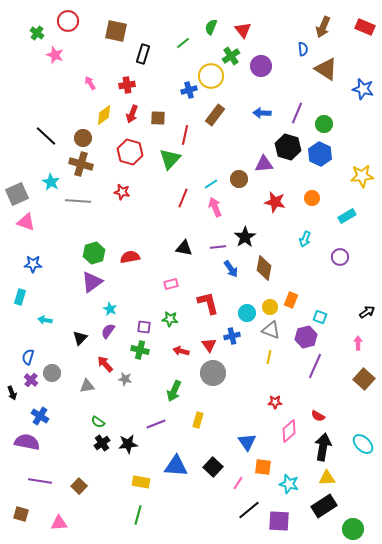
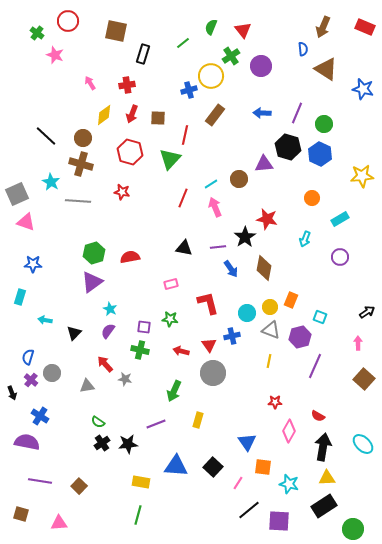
red star at (275, 202): moved 8 px left, 17 px down
cyan rectangle at (347, 216): moved 7 px left, 3 px down
purple hexagon at (306, 337): moved 6 px left
black triangle at (80, 338): moved 6 px left, 5 px up
yellow line at (269, 357): moved 4 px down
pink diamond at (289, 431): rotated 20 degrees counterclockwise
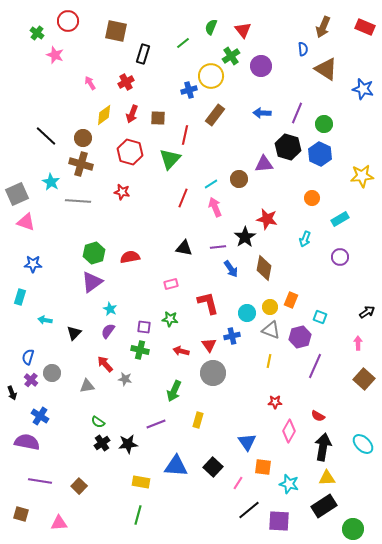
red cross at (127, 85): moved 1 px left, 3 px up; rotated 21 degrees counterclockwise
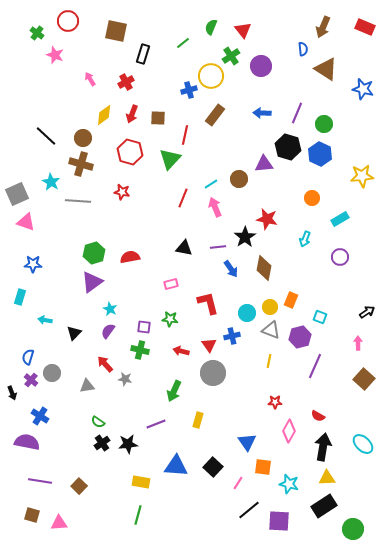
pink arrow at (90, 83): moved 4 px up
brown square at (21, 514): moved 11 px right, 1 px down
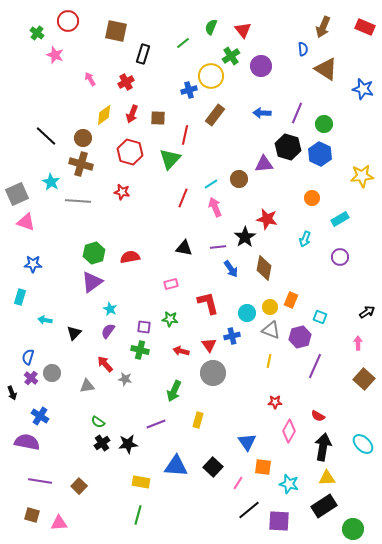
purple cross at (31, 380): moved 2 px up
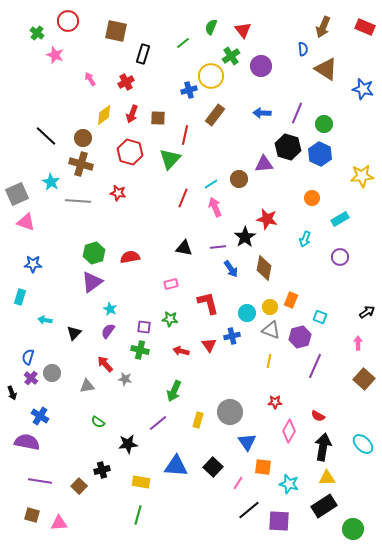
red star at (122, 192): moved 4 px left, 1 px down
gray circle at (213, 373): moved 17 px right, 39 px down
purple line at (156, 424): moved 2 px right, 1 px up; rotated 18 degrees counterclockwise
black cross at (102, 443): moved 27 px down; rotated 21 degrees clockwise
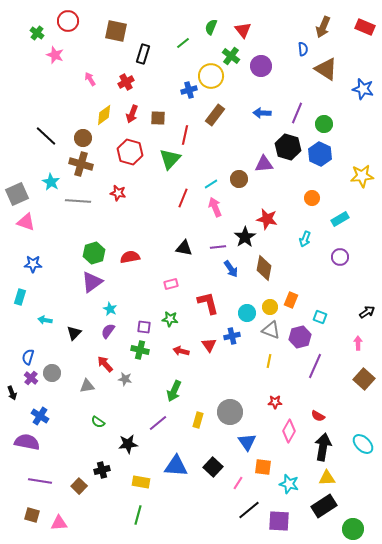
green cross at (231, 56): rotated 18 degrees counterclockwise
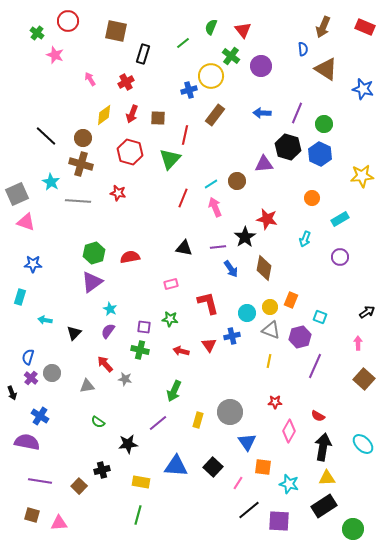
brown circle at (239, 179): moved 2 px left, 2 px down
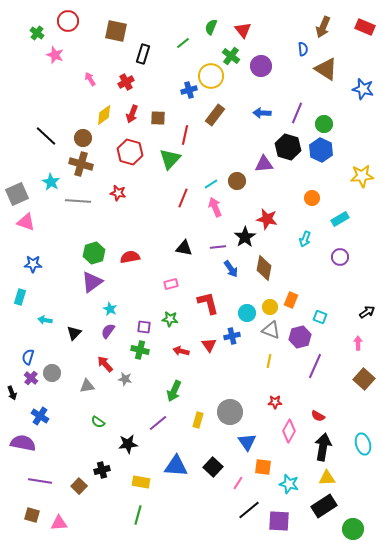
blue hexagon at (320, 154): moved 1 px right, 4 px up
purple semicircle at (27, 442): moved 4 px left, 1 px down
cyan ellipse at (363, 444): rotated 30 degrees clockwise
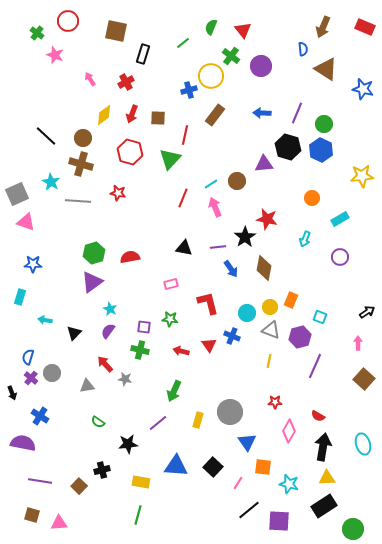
blue cross at (232, 336): rotated 35 degrees clockwise
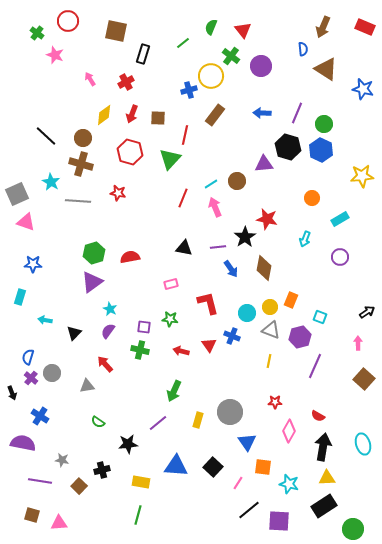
gray star at (125, 379): moved 63 px left, 81 px down
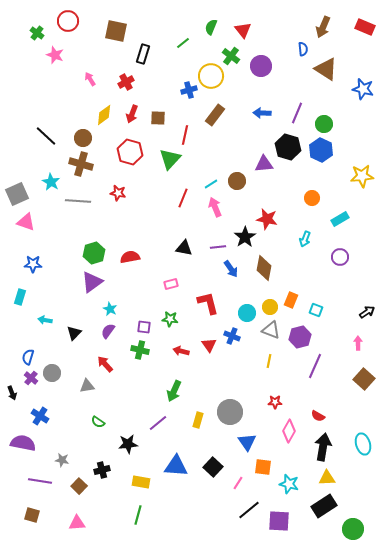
cyan square at (320, 317): moved 4 px left, 7 px up
pink triangle at (59, 523): moved 18 px right
